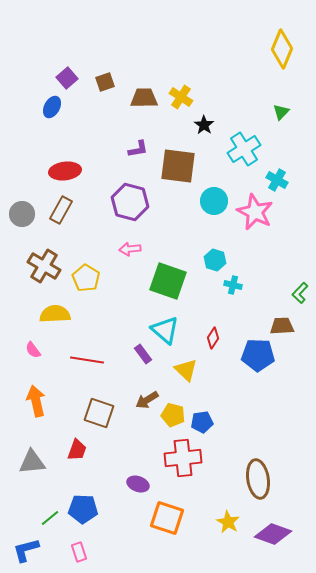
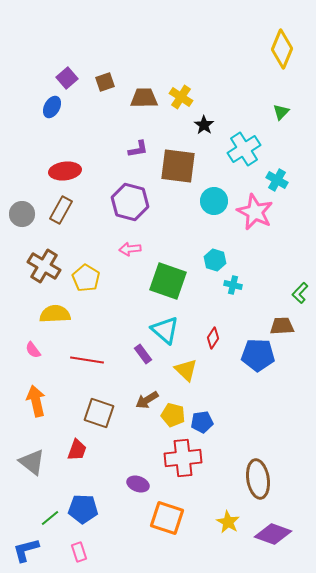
gray triangle at (32, 462): rotated 44 degrees clockwise
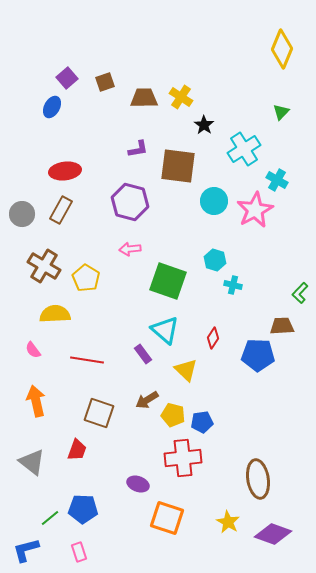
pink star at (255, 212): moved 2 px up; rotated 18 degrees clockwise
